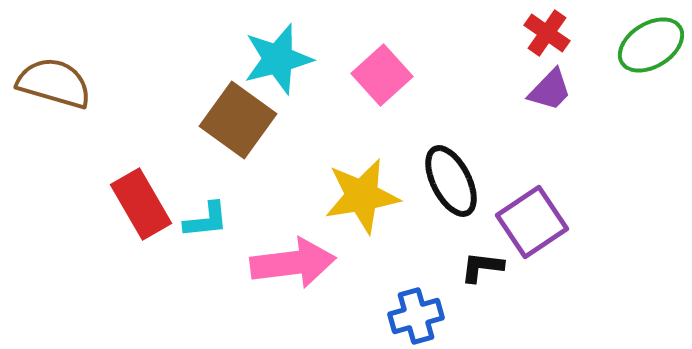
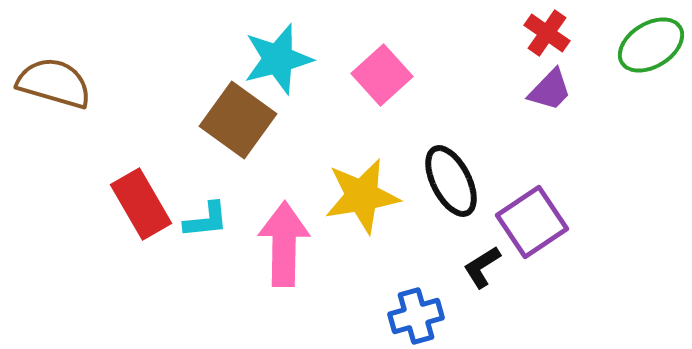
pink arrow: moved 9 px left, 19 px up; rotated 82 degrees counterclockwise
black L-shape: rotated 39 degrees counterclockwise
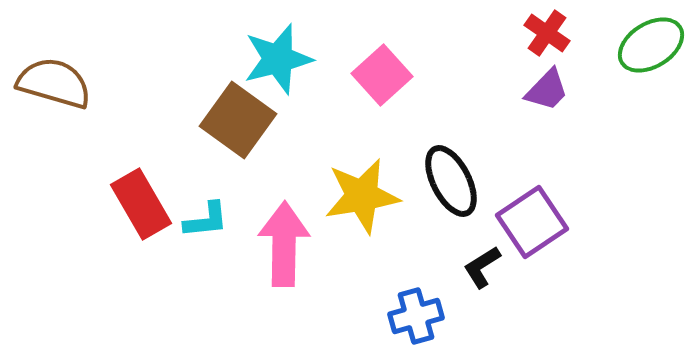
purple trapezoid: moved 3 px left
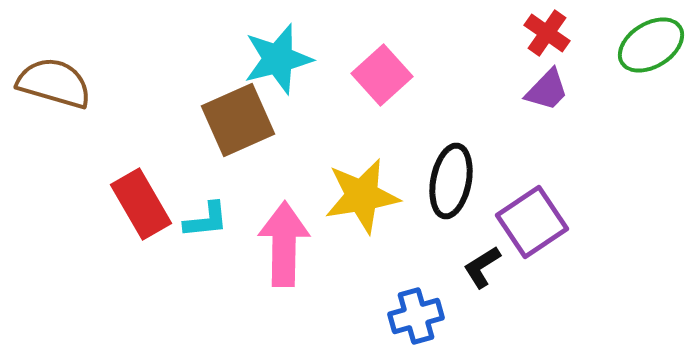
brown square: rotated 30 degrees clockwise
black ellipse: rotated 38 degrees clockwise
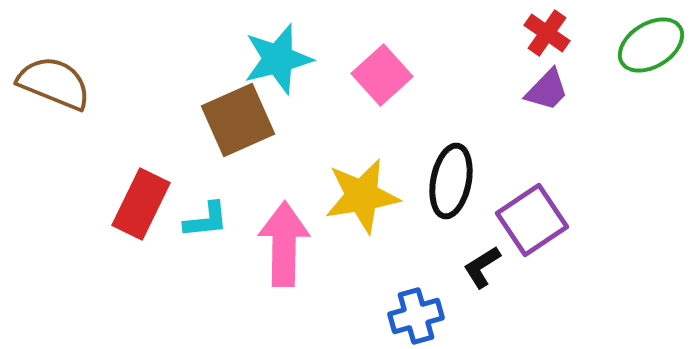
brown semicircle: rotated 6 degrees clockwise
red rectangle: rotated 56 degrees clockwise
purple square: moved 2 px up
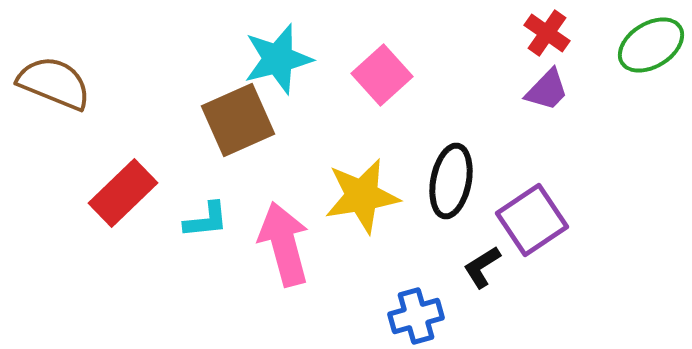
red rectangle: moved 18 px left, 11 px up; rotated 20 degrees clockwise
pink arrow: rotated 16 degrees counterclockwise
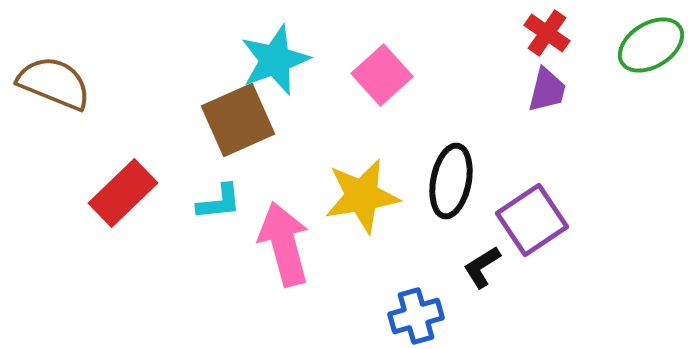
cyan star: moved 3 px left, 1 px down; rotated 6 degrees counterclockwise
purple trapezoid: rotated 30 degrees counterclockwise
cyan L-shape: moved 13 px right, 18 px up
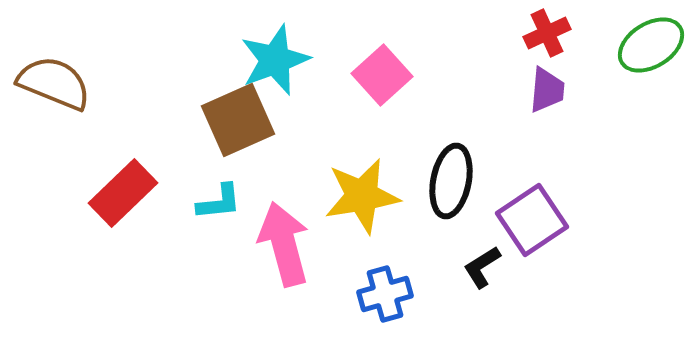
red cross: rotated 30 degrees clockwise
purple trapezoid: rotated 9 degrees counterclockwise
blue cross: moved 31 px left, 22 px up
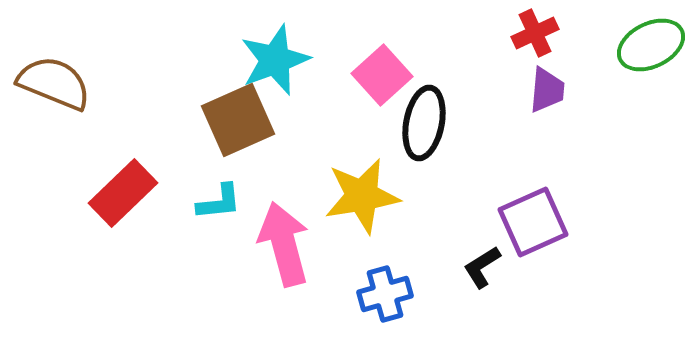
red cross: moved 12 px left
green ellipse: rotated 6 degrees clockwise
black ellipse: moved 27 px left, 58 px up
purple square: moved 1 px right, 2 px down; rotated 10 degrees clockwise
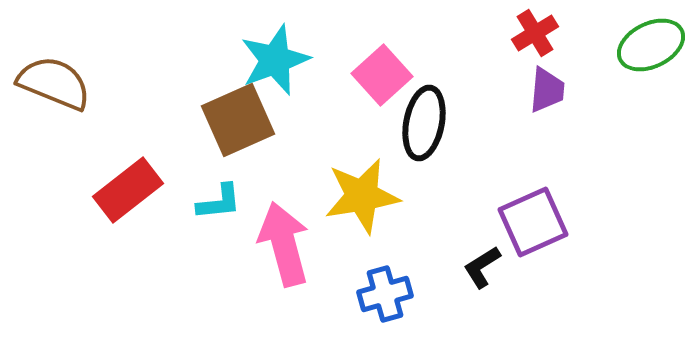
red cross: rotated 6 degrees counterclockwise
red rectangle: moved 5 px right, 3 px up; rotated 6 degrees clockwise
